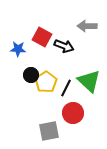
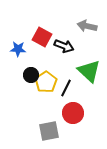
gray arrow: rotated 12 degrees clockwise
green triangle: moved 10 px up
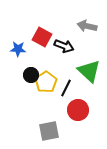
red circle: moved 5 px right, 3 px up
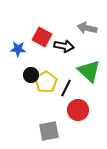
gray arrow: moved 2 px down
black arrow: rotated 12 degrees counterclockwise
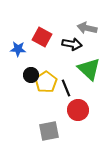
black arrow: moved 8 px right, 2 px up
green triangle: moved 2 px up
black line: rotated 48 degrees counterclockwise
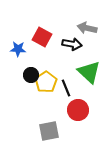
green triangle: moved 3 px down
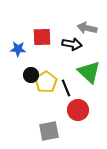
red square: rotated 30 degrees counterclockwise
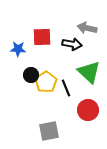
red circle: moved 10 px right
